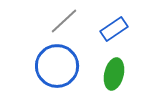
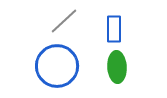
blue rectangle: rotated 56 degrees counterclockwise
green ellipse: moved 3 px right, 7 px up; rotated 16 degrees counterclockwise
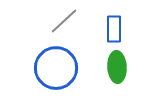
blue circle: moved 1 px left, 2 px down
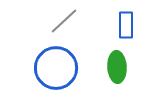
blue rectangle: moved 12 px right, 4 px up
